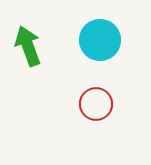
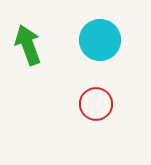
green arrow: moved 1 px up
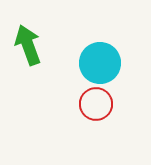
cyan circle: moved 23 px down
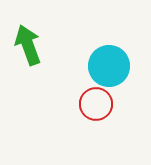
cyan circle: moved 9 px right, 3 px down
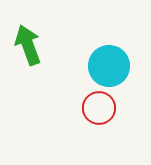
red circle: moved 3 px right, 4 px down
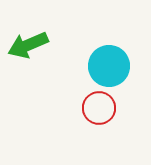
green arrow: rotated 93 degrees counterclockwise
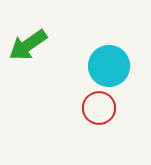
green arrow: rotated 12 degrees counterclockwise
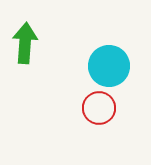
green arrow: moved 3 px left, 2 px up; rotated 129 degrees clockwise
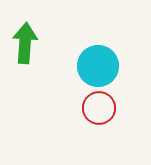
cyan circle: moved 11 px left
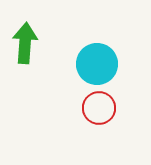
cyan circle: moved 1 px left, 2 px up
